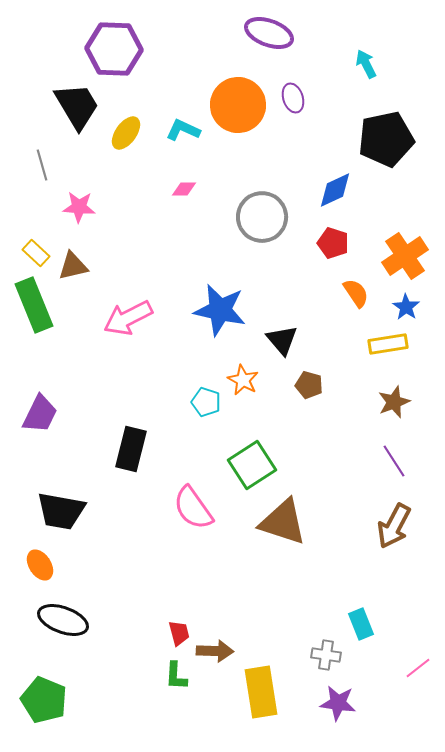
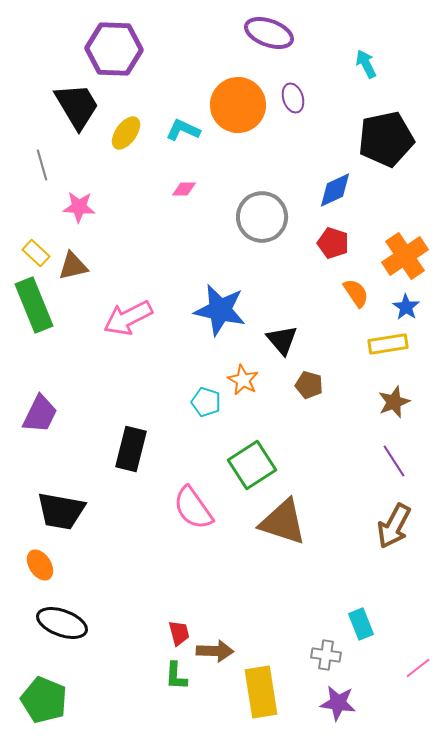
black ellipse at (63, 620): moved 1 px left, 3 px down
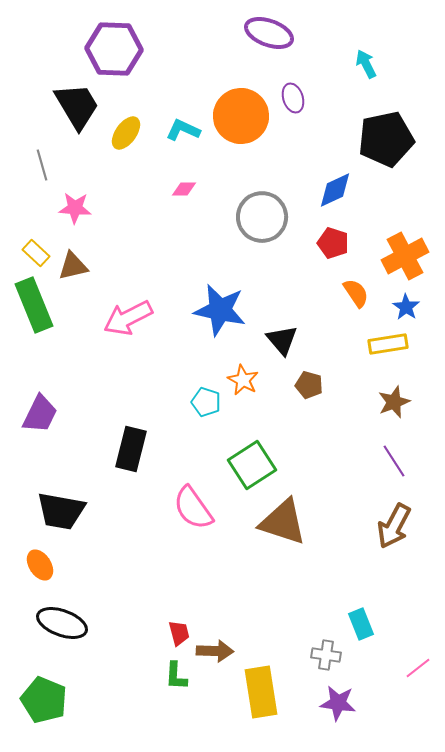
orange circle at (238, 105): moved 3 px right, 11 px down
pink star at (79, 207): moved 4 px left, 1 px down
orange cross at (405, 256): rotated 6 degrees clockwise
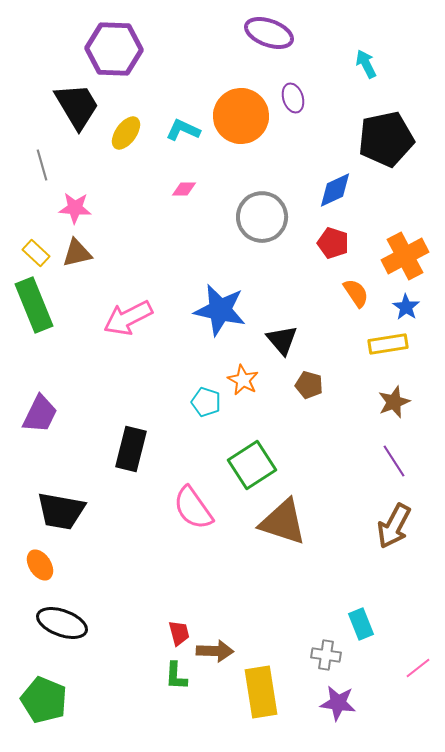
brown triangle at (73, 266): moved 4 px right, 13 px up
